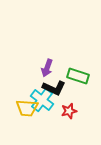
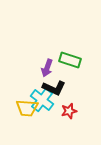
green rectangle: moved 8 px left, 16 px up
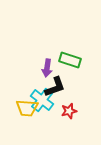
purple arrow: rotated 12 degrees counterclockwise
black L-shape: moved 1 px right, 1 px up; rotated 45 degrees counterclockwise
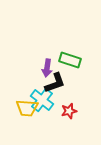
black L-shape: moved 4 px up
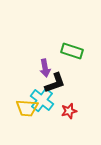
green rectangle: moved 2 px right, 9 px up
purple arrow: moved 2 px left; rotated 18 degrees counterclockwise
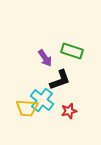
purple arrow: moved 10 px up; rotated 24 degrees counterclockwise
black L-shape: moved 5 px right, 3 px up
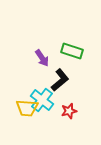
purple arrow: moved 3 px left
black L-shape: rotated 20 degrees counterclockwise
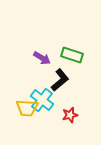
green rectangle: moved 4 px down
purple arrow: rotated 24 degrees counterclockwise
red star: moved 1 px right, 4 px down
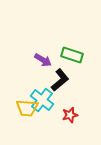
purple arrow: moved 1 px right, 2 px down
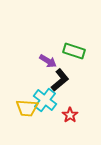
green rectangle: moved 2 px right, 4 px up
purple arrow: moved 5 px right, 1 px down
cyan cross: moved 3 px right
red star: rotated 21 degrees counterclockwise
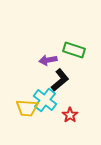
green rectangle: moved 1 px up
purple arrow: moved 1 px up; rotated 138 degrees clockwise
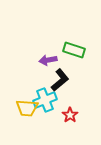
cyan cross: rotated 30 degrees clockwise
